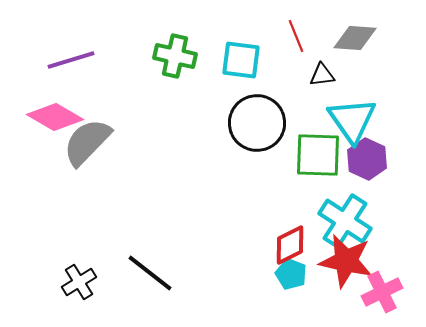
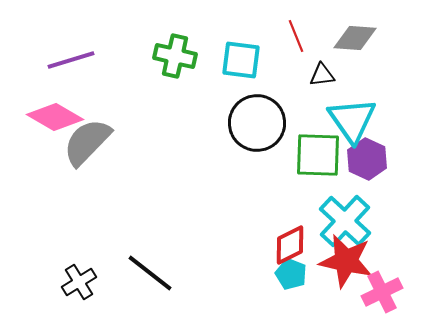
cyan cross: rotated 10 degrees clockwise
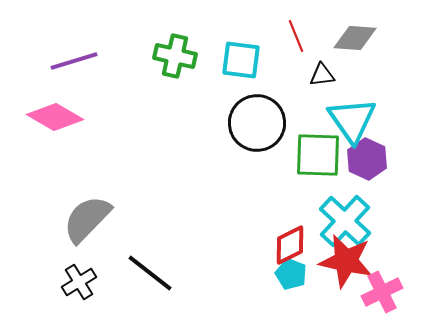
purple line: moved 3 px right, 1 px down
gray semicircle: moved 77 px down
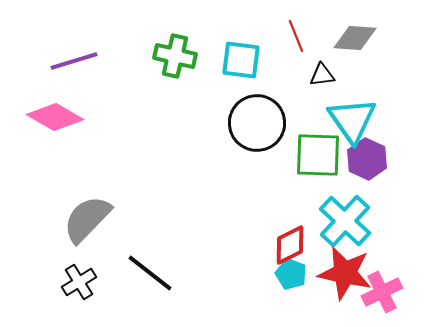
red star: moved 1 px left, 12 px down
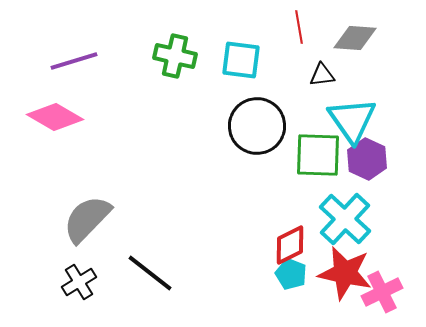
red line: moved 3 px right, 9 px up; rotated 12 degrees clockwise
black circle: moved 3 px down
cyan cross: moved 2 px up
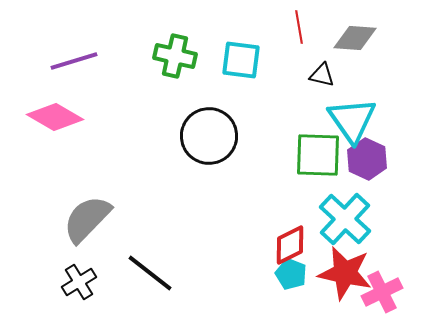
black triangle: rotated 20 degrees clockwise
black circle: moved 48 px left, 10 px down
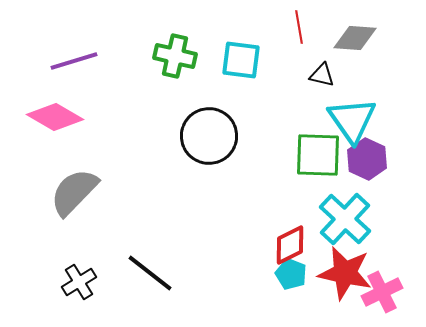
gray semicircle: moved 13 px left, 27 px up
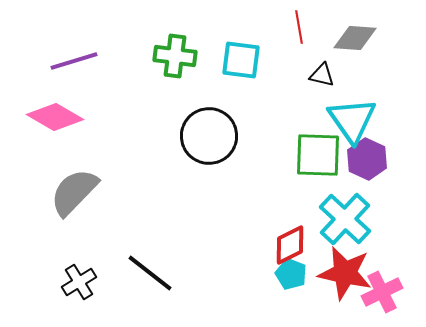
green cross: rotated 6 degrees counterclockwise
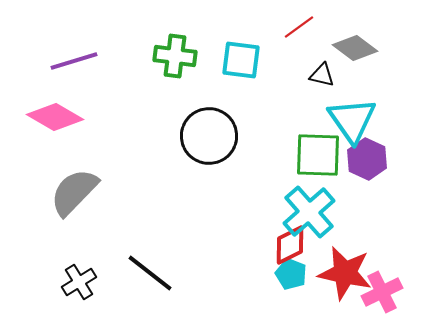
red line: rotated 64 degrees clockwise
gray diamond: moved 10 px down; rotated 33 degrees clockwise
cyan cross: moved 36 px left, 7 px up; rotated 6 degrees clockwise
